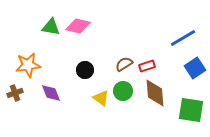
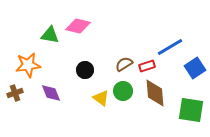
green triangle: moved 1 px left, 8 px down
blue line: moved 13 px left, 9 px down
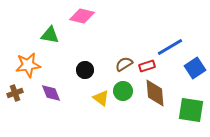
pink diamond: moved 4 px right, 10 px up
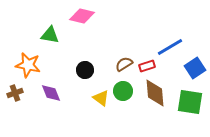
orange star: rotated 20 degrees clockwise
green square: moved 1 px left, 8 px up
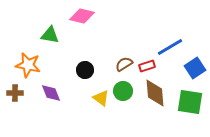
brown cross: rotated 21 degrees clockwise
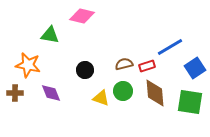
brown semicircle: rotated 18 degrees clockwise
yellow triangle: rotated 18 degrees counterclockwise
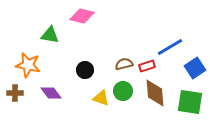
purple diamond: rotated 15 degrees counterclockwise
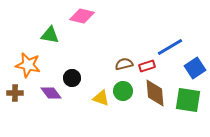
black circle: moved 13 px left, 8 px down
green square: moved 2 px left, 2 px up
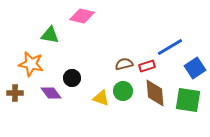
orange star: moved 3 px right, 1 px up
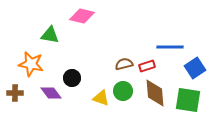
blue line: rotated 32 degrees clockwise
